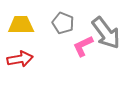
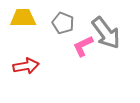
yellow trapezoid: moved 2 px right, 7 px up
red arrow: moved 6 px right, 7 px down
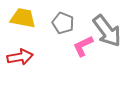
yellow trapezoid: rotated 12 degrees clockwise
gray arrow: moved 1 px right, 2 px up
red arrow: moved 6 px left, 9 px up
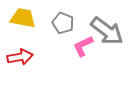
gray arrow: rotated 16 degrees counterclockwise
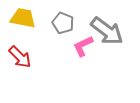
red arrow: rotated 55 degrees clockwise
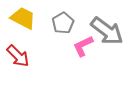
yellow trapezoid: rotated 16 degrees clockwise
gray pentagon: rotated 20 degrees clockwise
red arrow: moved 2 px left, 1 px up
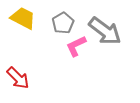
gray arrow: moved 2 px left
pink L-shape: moved 7 px left
red arrow: moved 22 px down
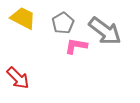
pink L-shape: rotated 35 degrees clockwise
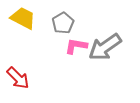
gray arrow: moved 16 px down; rotated 108 degrees clockwise
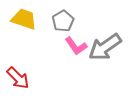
yellow trapezoid: moved 1 px right, 1 px down; rotated 8 degrees counterclockwise
gray pentagon: moved 2 px up
pink L-shape: rotated 135 degrees counterclockwise
